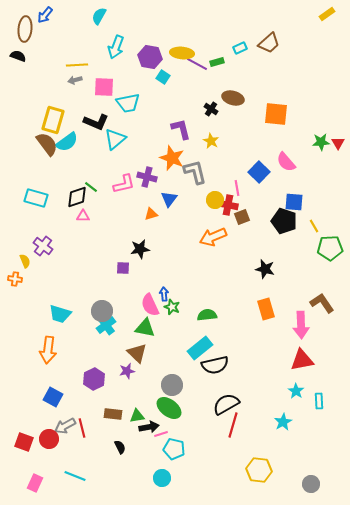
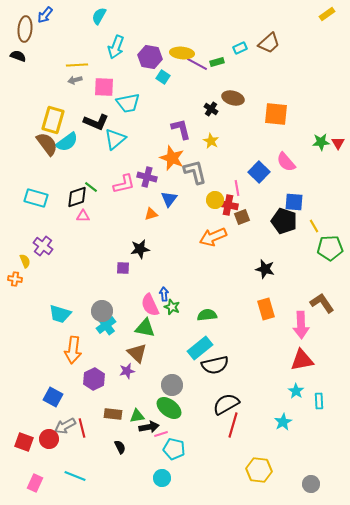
orange arrow at (48, 350): moved 25 px right
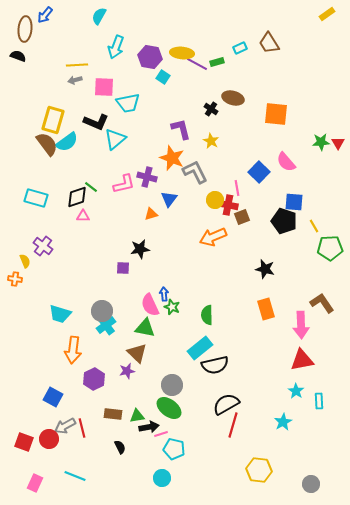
brown trapezoid at (269, 43): rotated 100 degrees clockwise
gray L-shape at (195, 172): rotated 12 degrees counterclockwise
green semicircle at (207, 315): rotated 84 degrees counterclockwise
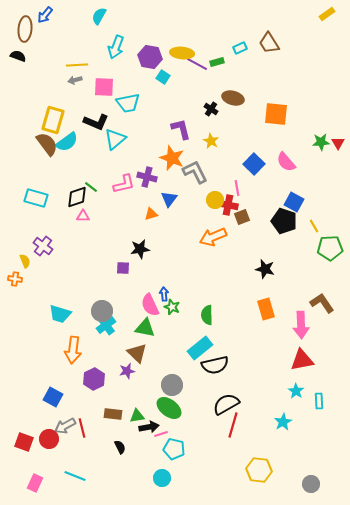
blue square at (259, 172): moved 5 px left, 8 px up
blue square at (294, 202): rotated 24 degrees clockwise
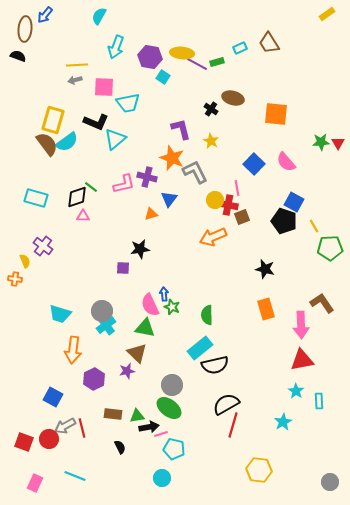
gray circle at (311, 484): moved 19 px right, 2 px up
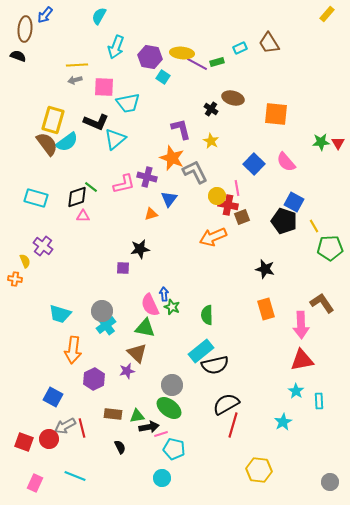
yellow rectangle at (327, 14): rotated 14 degrees counterclockwise
yellow circle at (215, 200): moved 2 px right, 4 px up
cyan rectangle at (200, 348): moved 1 px right, 3 px down
